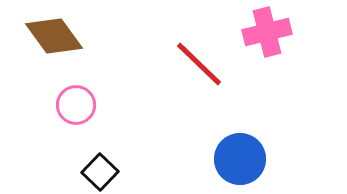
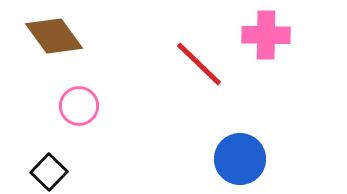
pink cross: moved 1 px left, 3 px down; rotated 15 degrees clockwise
pink circle: moved 3 px right, 1 px down
black square: moved 51 px left
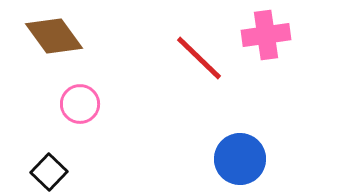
pink cross: rotated 9 degrees counterclockwise
red line: moved 6 px up
pink circle: moved 1 px right, 2 px up
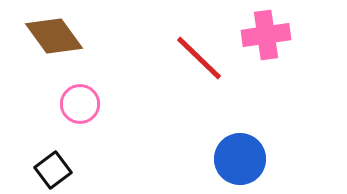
black square: moved 4 px right, 2 px up; rotated 9 degrees clockwise
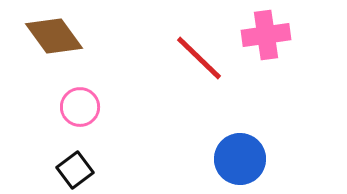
pink circle: moved 3 px down
black square: moved 22 px right
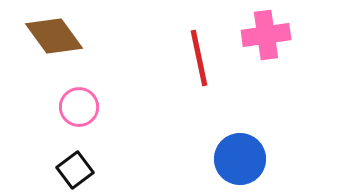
red line: rotated 34 degrees clockwise
pink circle: moved 1 px left
